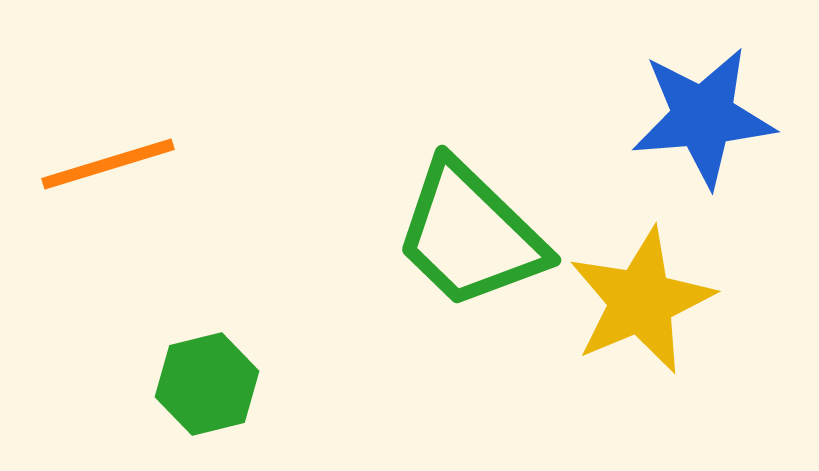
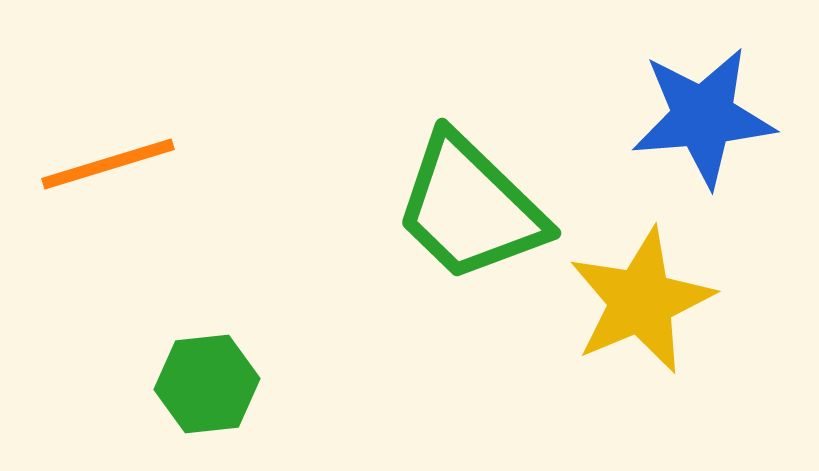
green trapezoid: moved 27 px up
green hexagon: rotated 8 degrees clockwise
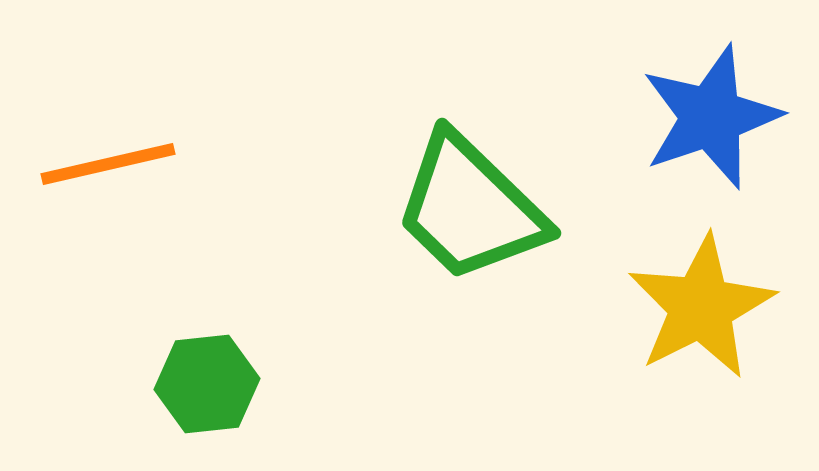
blue star: moved 8 px right; rotated 14 degrees counterclockwise
orange line: rotated 4 degrees clockwise
yellow star: moved 60 px right, 6 px down; rotated 4 degrees counterclockwise
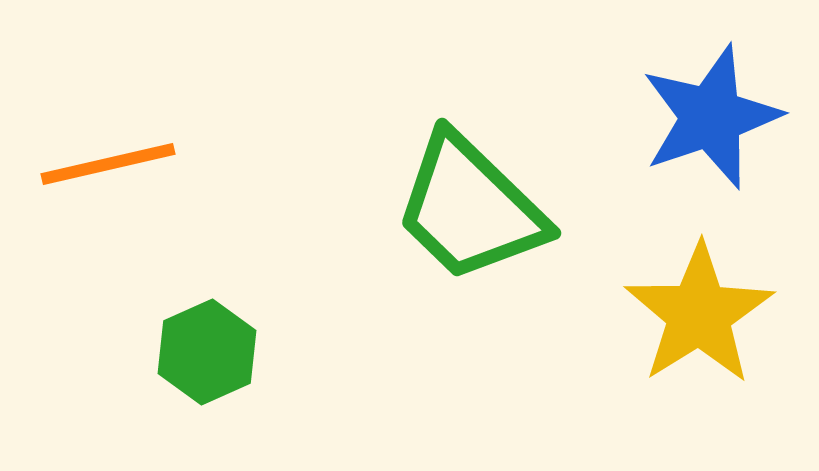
yellow star: moved 2 px left, 7 px down; rotated 5 degrees counterclockwise
green hexagon: moved 32 px up; rotated 18 degrees counterclockwise
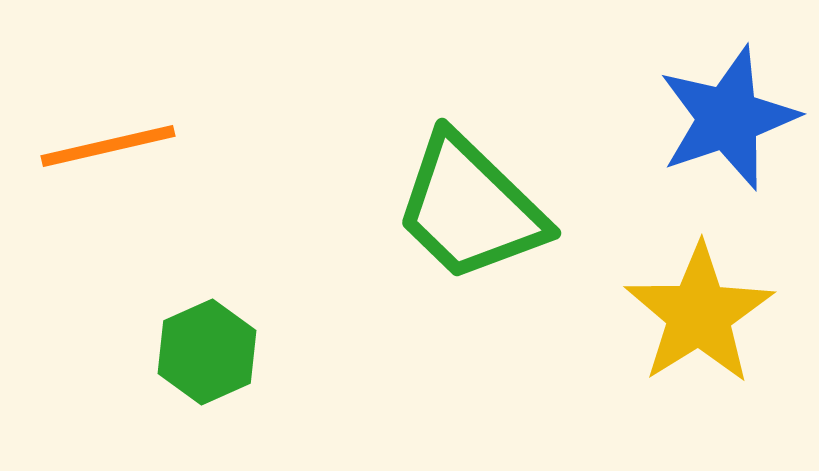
blue star: moved 17 px right, 1 px down
orange line: moved 18 px up
